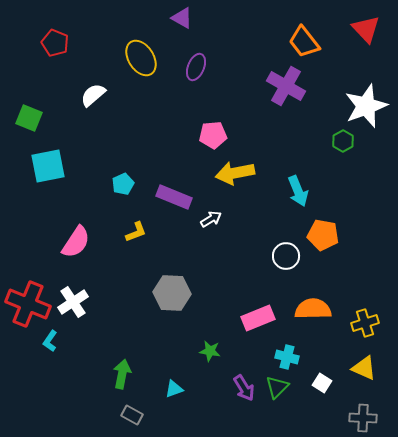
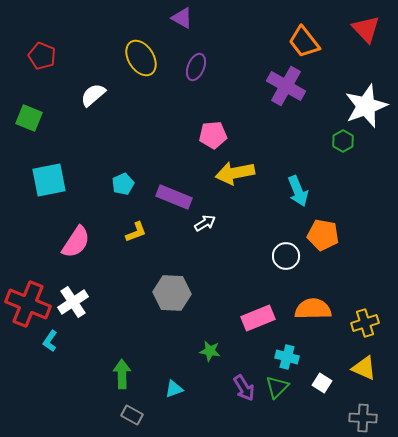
red pentagon: moved 13 px left, 13 px down
cyan square: moved 1 px right, 14 px down
white arrow: moved 6 px left, 4 px down
green arrow: rotated 12 degrees counterclockwise
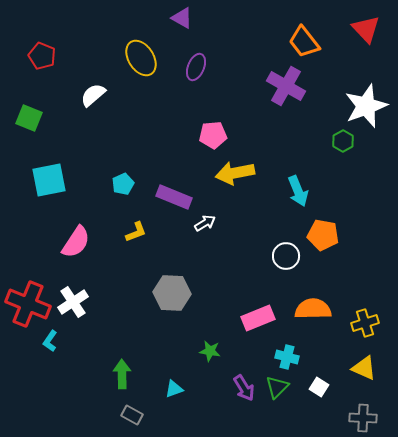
white square: moved 3 px left, 4 px down
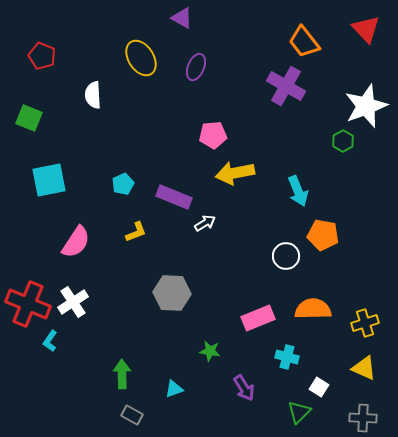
white semicircle: rotated 52 degrees counterclockwise
green triangle: moved 22 px right, 25 px down
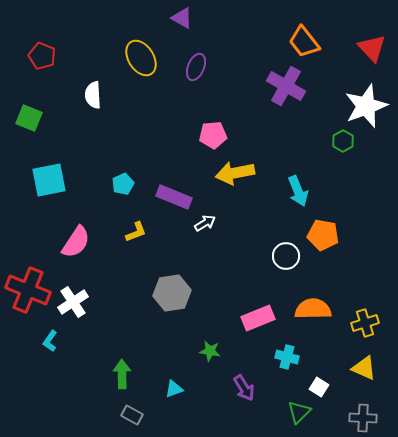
red triangle: moved 6 px right, 19 px down
gray hexagon: rotated 12 degrees counterclockwise
red cross: moved 14 px up
